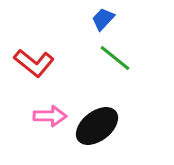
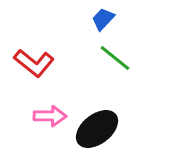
black ellipse: moved 3 px down
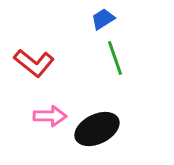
blue trapezoid: rotated 15 degrees clockwise
green line: rotated 32 degrees clockwise
black ellipse: rotated 12 degrees clockwise
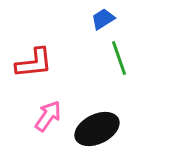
green line: moved 4 px right
red L-shape: rotated 45 degrees counterclockwise
pink arrow: moved 2 px left; rotated 56 degrees counterclockwise
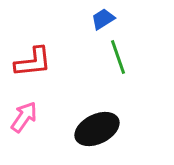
green line: moved 1 px left, 1 px up
red L-shape: moved 1 px left, 1 px up
pink arrow: moved 24 px left, 1 px down
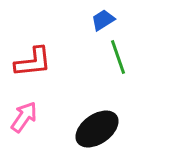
blue trapezoid: moved 1 px down
black ellipse: rotated 9 degrees counterclockwise
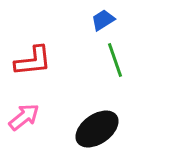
green line: moved 3 px left, 3 px down
red L-shape: moved 1 px up
pink arrow: rotated 16 degrees clockwise
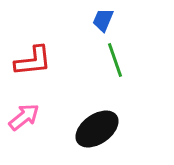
blue trapezoid: rotated 35 degrees counterclockwise
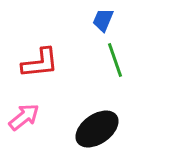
red L-shape: moved 7 px right, 2 px down
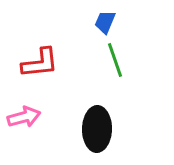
blue trapezoid: moved 2 px right, 2 px down
pink arrow: rotated 24 degrees clockwise
black ellipse: rotated 54 degrees counterclockwise
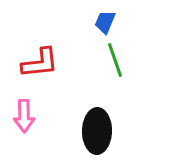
pink arrow: moved 1 px up; rotated 104 degrees clockwise
black ellipse: moved 2 px down
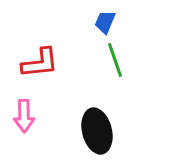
black ellipse: rotated 15 degrees counterclockwise
